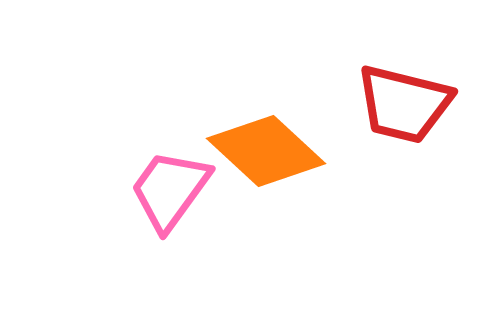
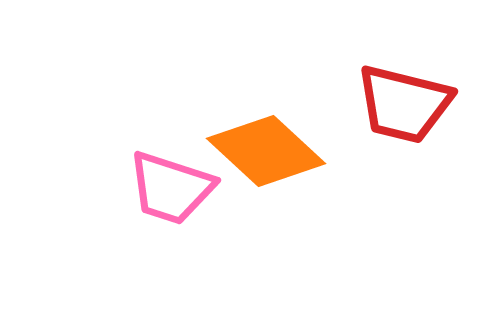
pink trapezoid: moved 1 px right, 2 px up; rotated 108 degrees counterclockwise
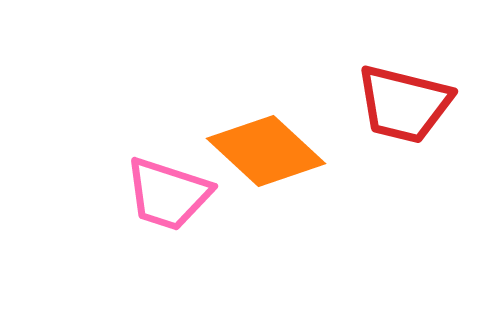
pink trapezoid: moved 3 px left, 6 px down
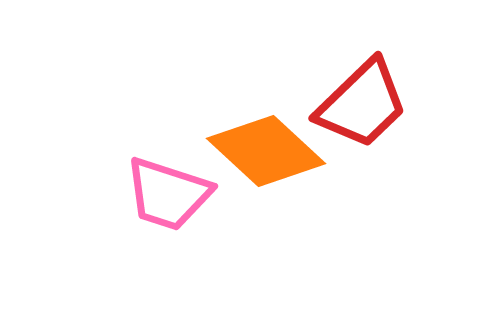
red trapezoid: moved 42 px left; rotated 58 degrees counterclockwise
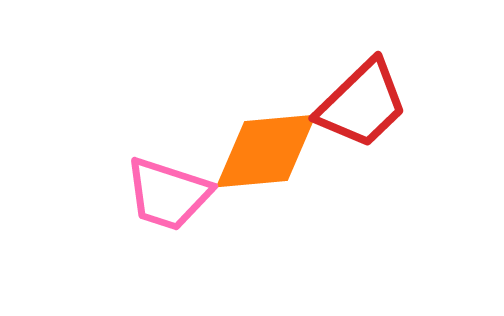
orange diamond: rotated 48 degrees counterclockwise
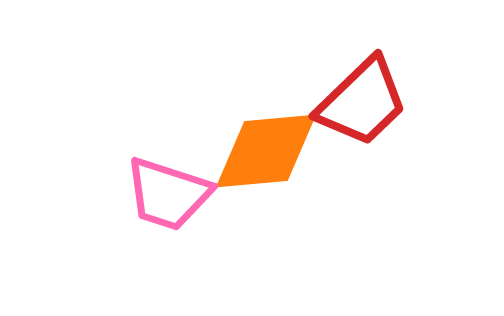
red trapezoid: moved 2 px up
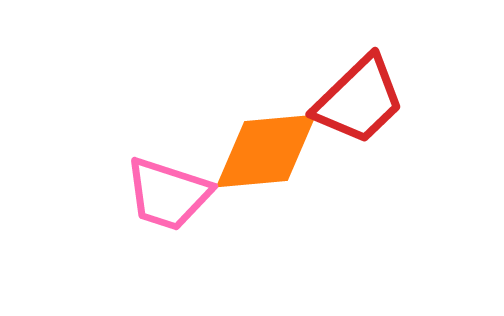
red trapezoid: moved 3 px left, 2 px up
